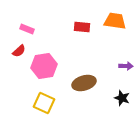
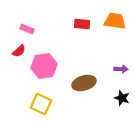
red rectangle: moved 3 px up
purple arrow: moved 5 px left, 3 px down
yellow square: moved 3 px left, 1 px down
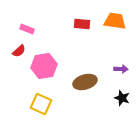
brown ellipse: moved 1 px right, 1 px up
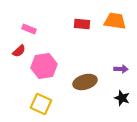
pink rectangle: moved 2 px right
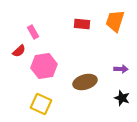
orange trapezoid: rotated 80 degrees counterclockwise
pink rectangle: moved 4 px right, 3 px down; rotated 40 degrees clockwise
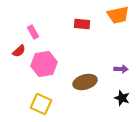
orange trapezoid: moved 3 px right, 6 px up; rotated 120 degrees counterclockwise
pink hexagon: moved 2 px up
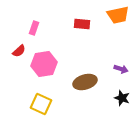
pink rectangle: moved 1 px right, 4 px up; rotated 48 degrees clockwise
purple arrow: rotated 16 degrees clockwise
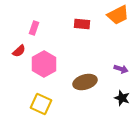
orange trapezoid: rotated 15 degrees counterclockwise
pink hexagon: rotated 20 degrees counterclockwise
